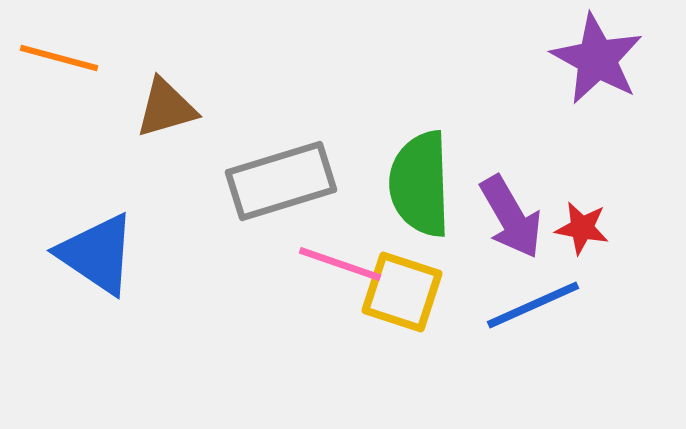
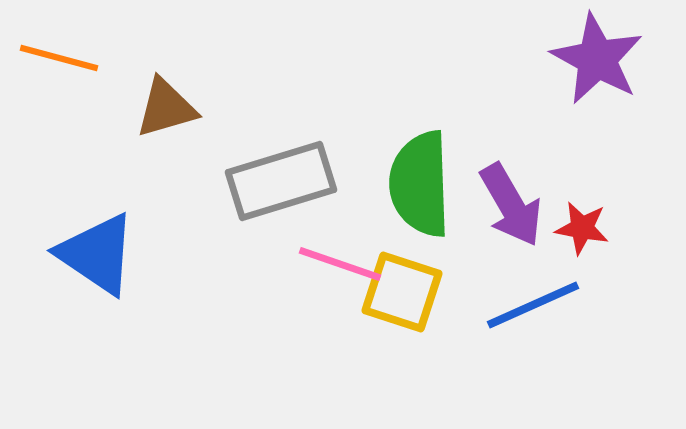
purple arrow: moved 12 px up
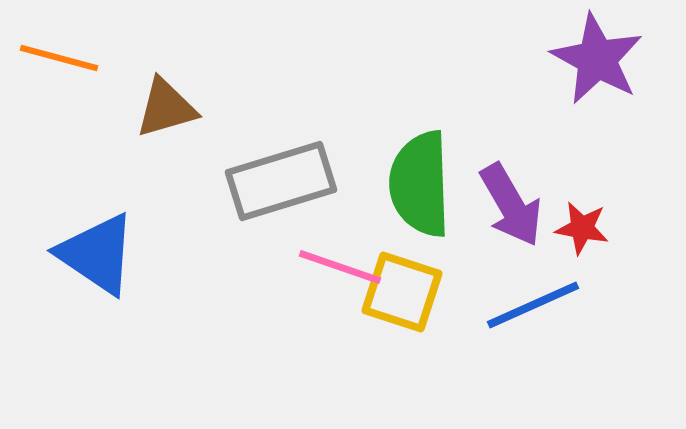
pink line: moved 3 px down
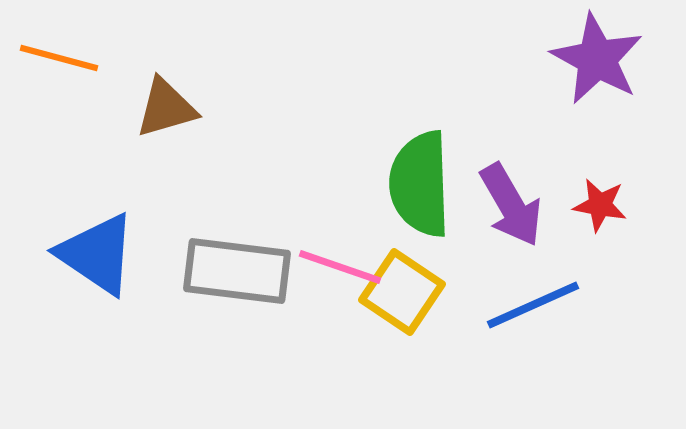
gray rectangle: moved 44 px left, 90 px down; rotated 24 degrees clockwise
red star: moved 18 px right, 23 px up
yellow square: rotated 16 degrees clockwise
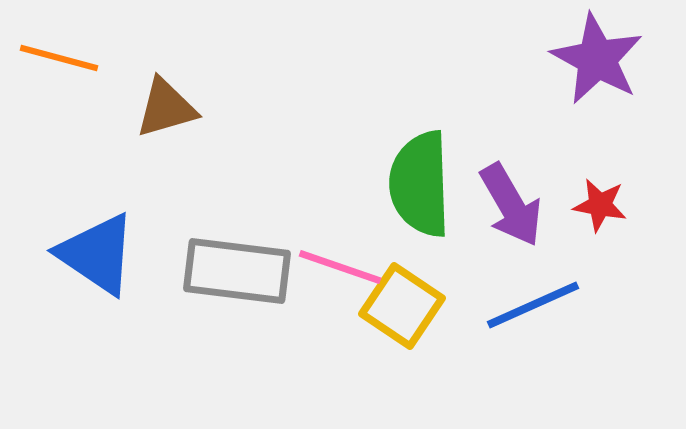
yellow square: moved 14 px down
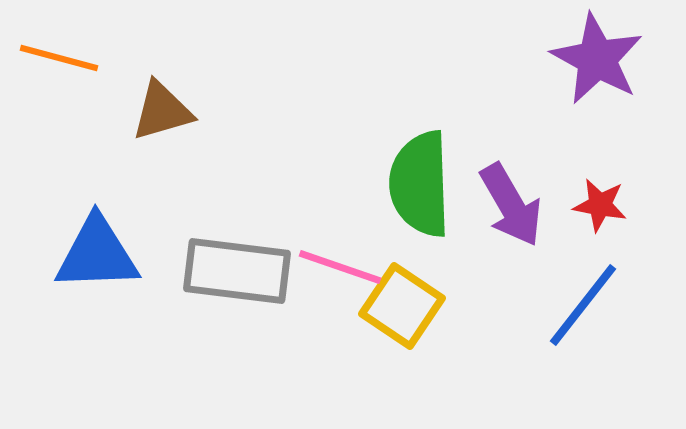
brown triangle: moved 4 px left, 3 px down
blue triangle: rotated 36 degrees counterclockwise
blue line: moved 50 px right; rotated 28 degrees counterclockwise
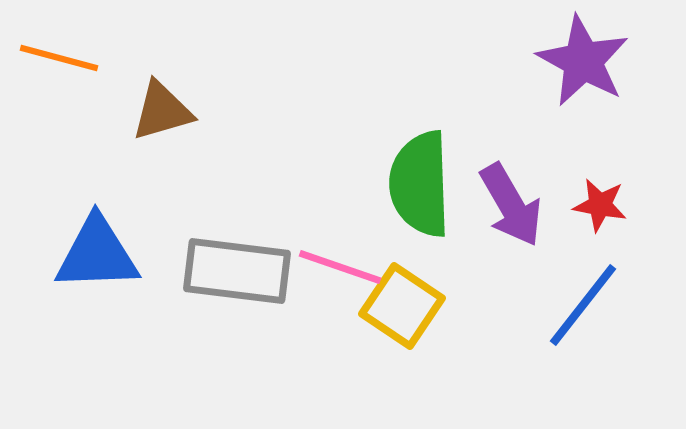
purple star: moved 14 px left, 2 px down
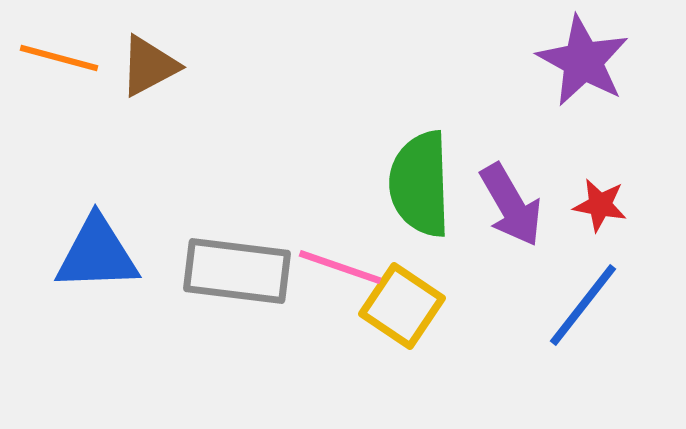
brown triangle: moved 13 px left, 45 px up; rotated 12 degrees counterclockwise
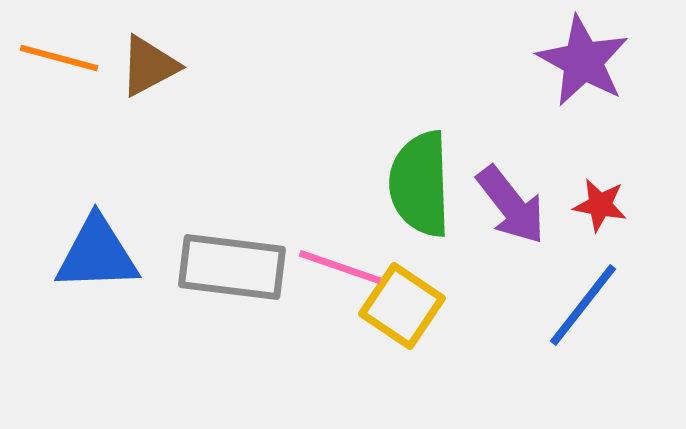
purple arrow: rotated 8 degrees counterclockwise
gray rectangle: moved 5 px left, 4 px up
